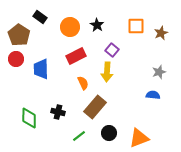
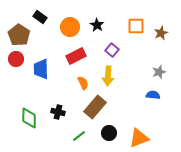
yellow arrow: moved 1 px right, 4 px down
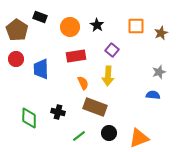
black rectangle: rotated 16 degrees counterclockwise
brown pentagon: moved 2 px left, 5 px up
red rectangle: rotated 18 degrees clockwise
brown rectangle: rotated 70 degrees clockwise
